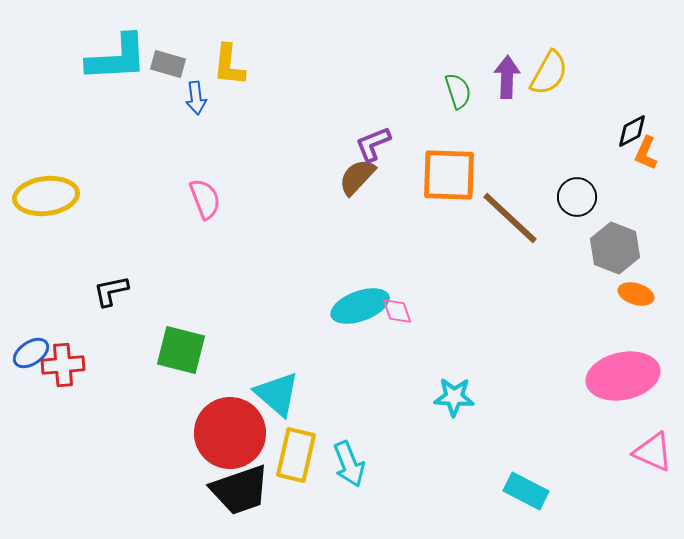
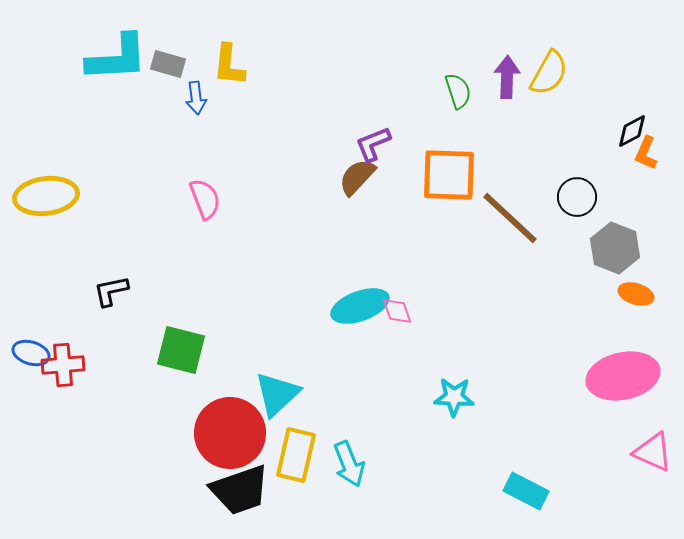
blue ellipse: rotated 51 degrees clockwise
cyan triangle: rotated 36 degrees clockwise
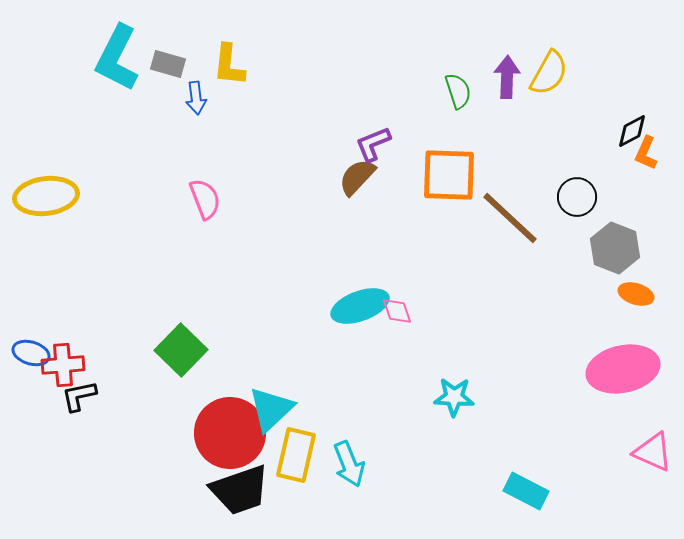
cyan L-shape: rotated 120 degrees clockwise
black L-shape: moved 32 px left, 105 px down
green square: rotated 30 degrees clockwise
pink ellipse: moved 7 px up
cyan triangle: moved 6 px left, 15 px down
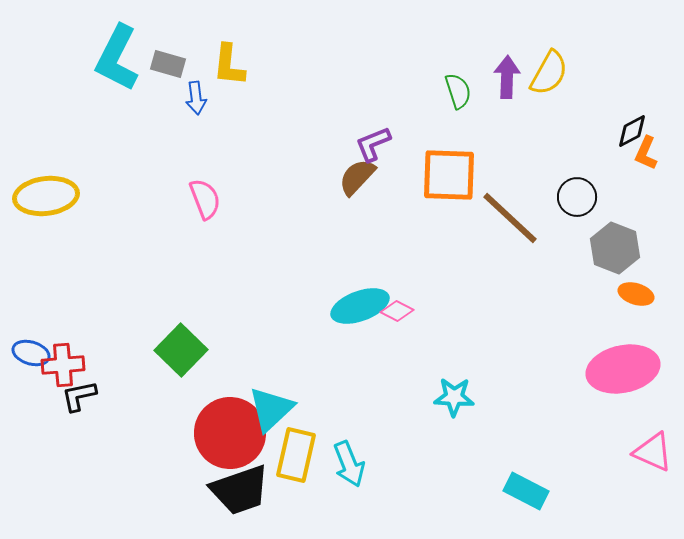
pink diamond: rotated 44 degrees counterclockwise
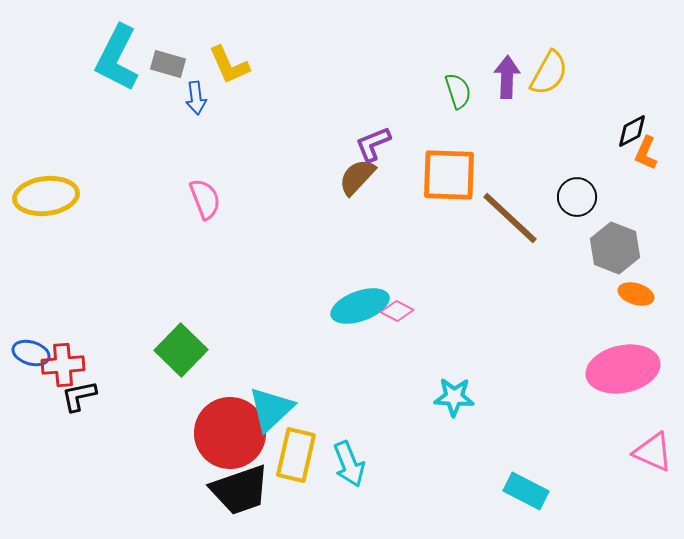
yellow L-shape: rotated 30 degrees counterclockwise
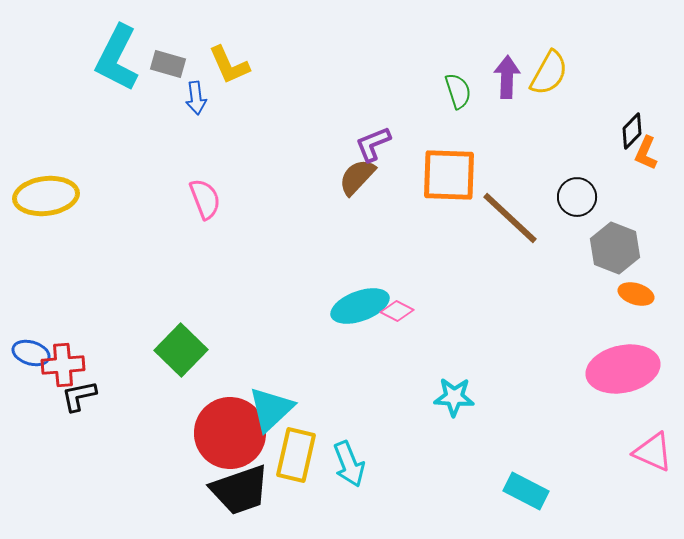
black diamond: rotated 18 degrees counterclockwise
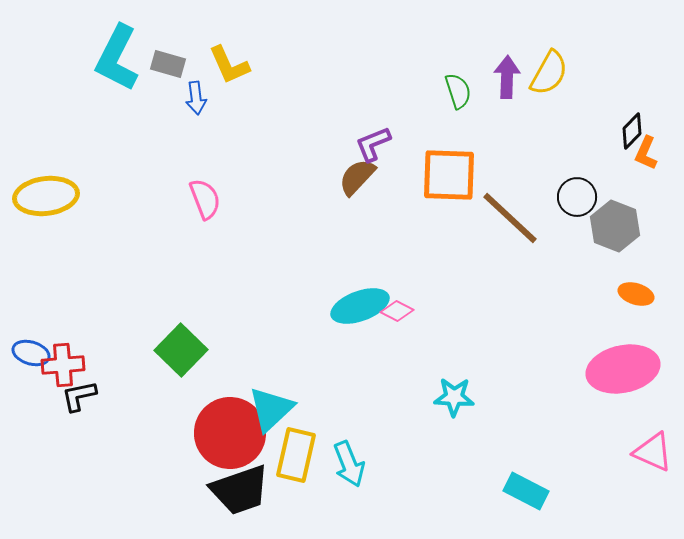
gray hexagon: moved 22 px up
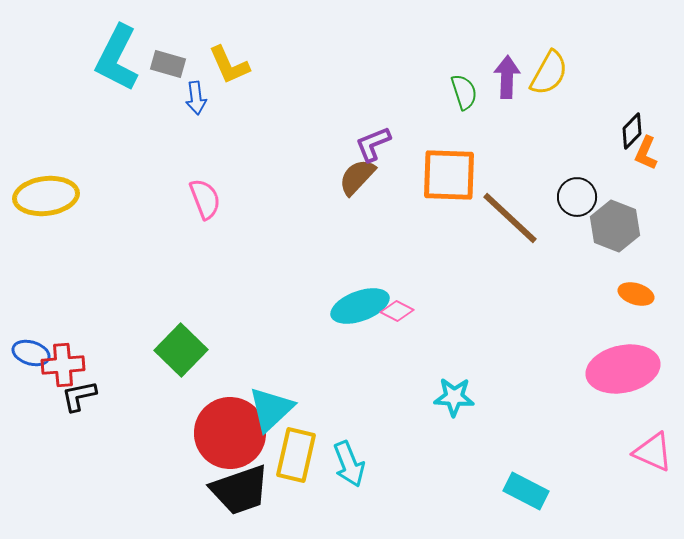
green semicircle: moved 6 px right, 1 px down
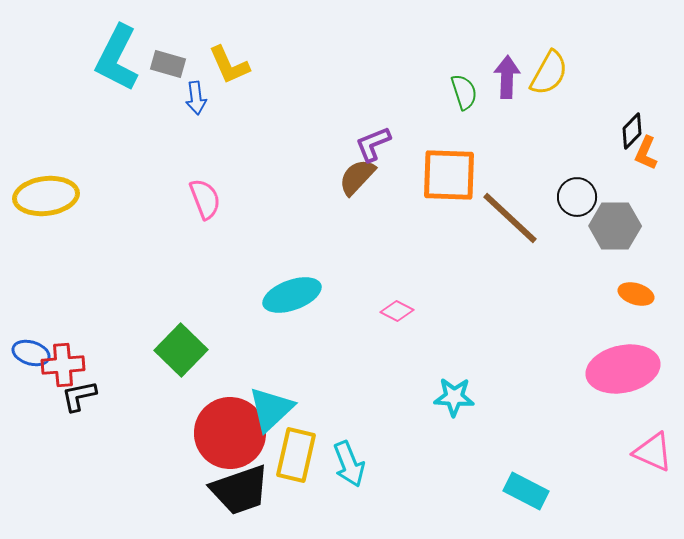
gray hexagon: rotated 21 degrees counterclockwise
cyan ellipse: moved 68 px left, 11 px up
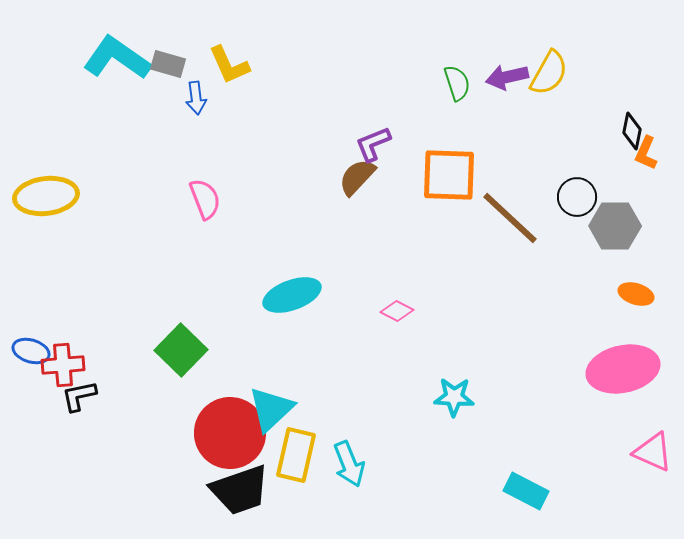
cyan L-shape: rotated 98 degrees clockwise
purple arrow: rotated 105 degrees counterclockwise
green semicircle: moved 7 px left, 9 px up
black diamond: rotated 33 degrees counterclockwise
blue ellipse: moved 2 px up
